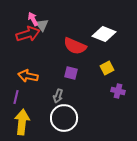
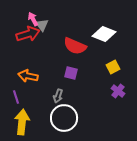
yellow square: moved 6 px right, 1 px up
purple cross: rotated 24 degrees clockwise
purple line: rotated 32 degrees counterclockwise
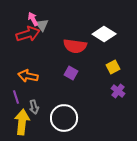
white diamond: rotated 10 degrees clockwise
red semicircle: rotated 15 degrees counterclockwise
purple square: rotated 16 degrees clockwise
gray arrow: moved 24 px left, 11 px down; rotated 32 degrees counterclockwise
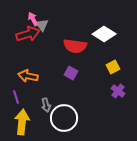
gray arrow: moved 12 px right, 2 px up
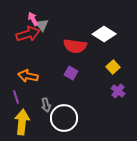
yellow square: rotated 16 degrees counterclockwise
